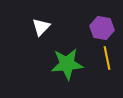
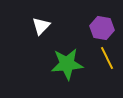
white triangle: moved 1 px up
yellow line: rotated 15 degrees counterclockwise
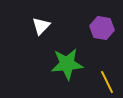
yellow line: moved 24 px down
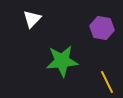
white triangle: moved 9 px left, 7 px up
green star: moved 5 px left, 3 px up
